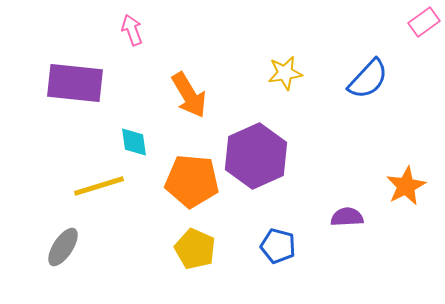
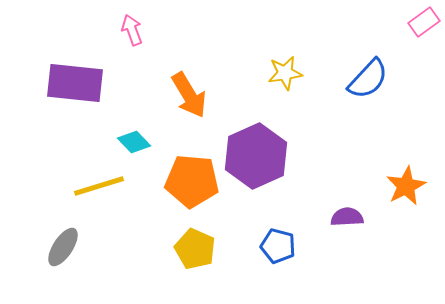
cyan diamond: rotated 36 degrees counterclockwise
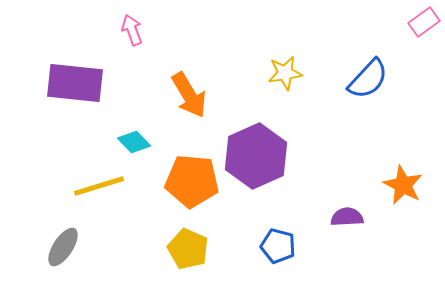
orange star: moved 3 px left, 1 px up; rotated 18 degrees counterclockwise
yellow pentagon: moved 7 px left
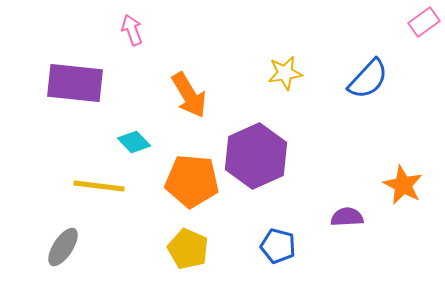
yellow line: rotated 24 degrees clockwise
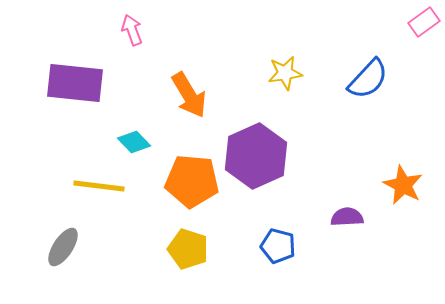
yellow pentagon: rotated 6 degrees counterclockwise
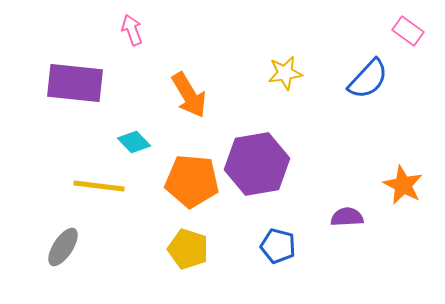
pink rectangle: moved 16 px left, 9 px down; rotated 72 degrees clockwise
purple hexagon: moved 1 px right, 8 px down; rotated 14 degrees clockwise
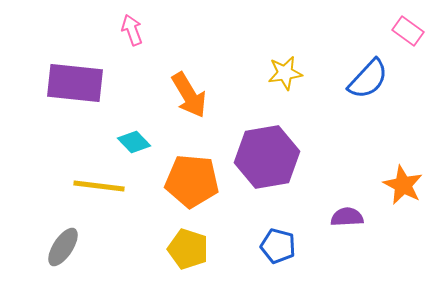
purple hexagon: moved 10 px right, 7 px up
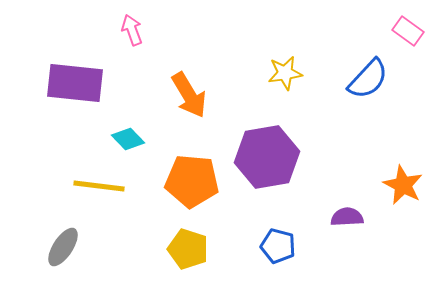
cyan diamond: moved 6 px left, 3 px up
